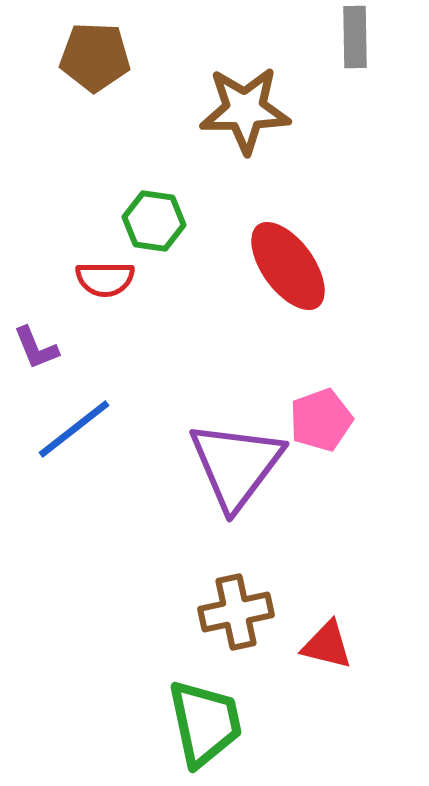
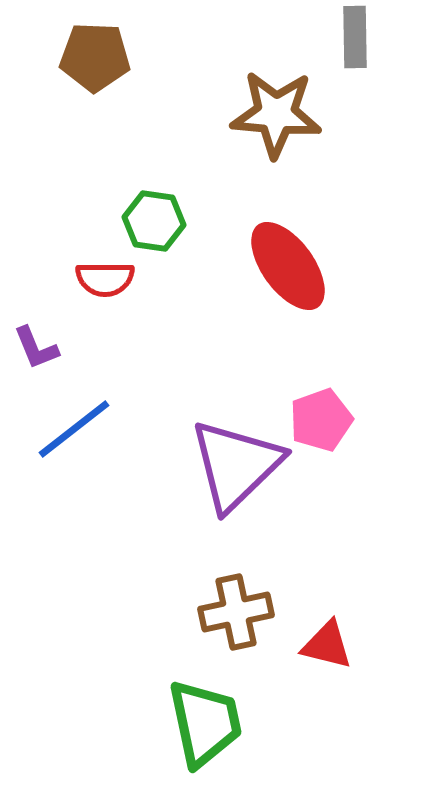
brown star: moved 31 px right, 4 px down; rotated 6 degrees clockwise
purple triangle: rotated 9 degrees clockwise
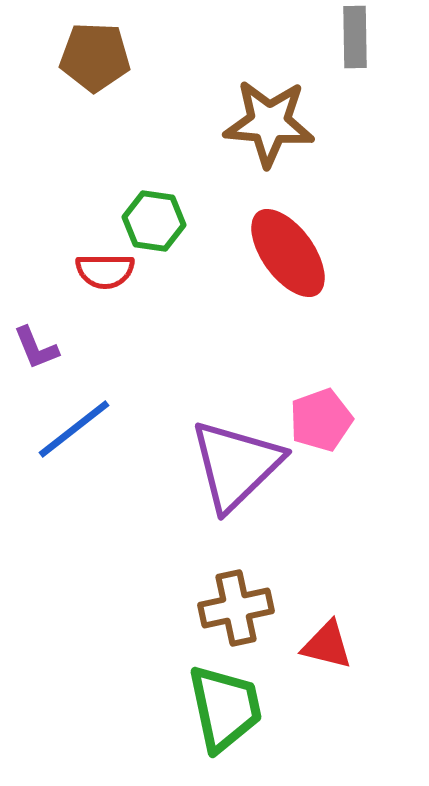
brown star: moved 7 px left, 9 px down
red ellipse: moved 13 px up
red semicircle: moved 8 px up
brown cross: moved 4 px up
green trapezoid: moved 20 px right, 15 px up
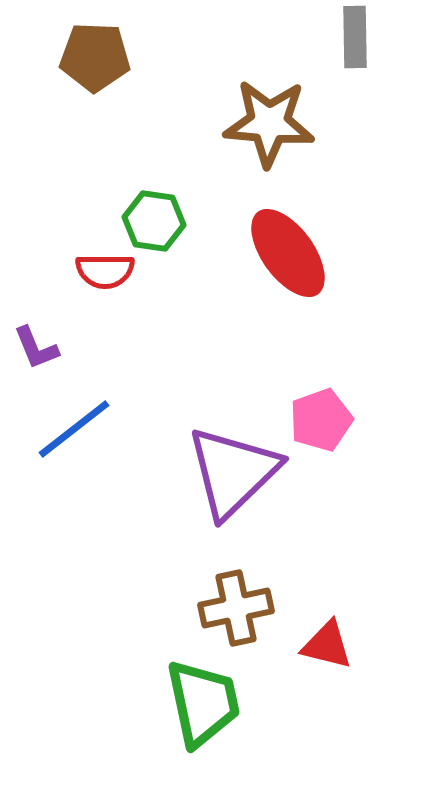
purple triangle: moved 3 px left, 7 px down
green trapezoid: moved 22 px left, 5 px up
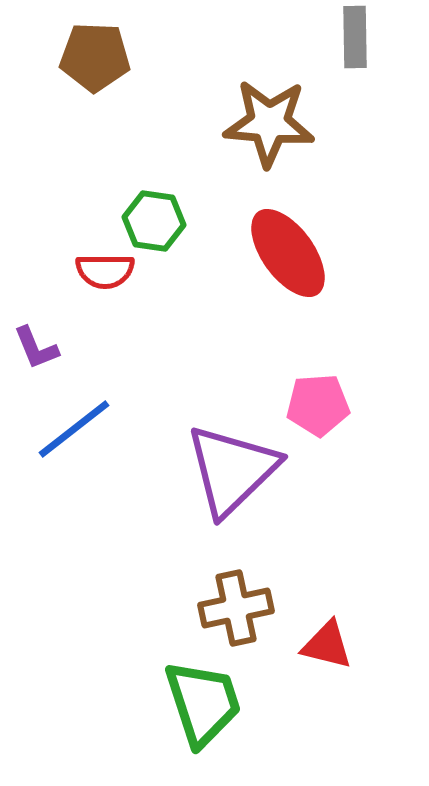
pink pentagon: moved 3 px left, 15 px up; rotated 16 degrees clockwise
purple triangle: moved 1 px left, 2 px up
green trapezoid: rotated 6 degrees counterclockwise
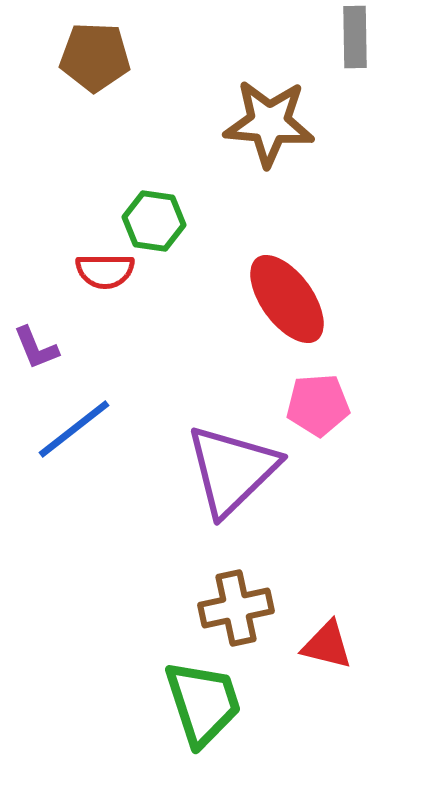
red ellipse: moved 1 px left, 46 px down
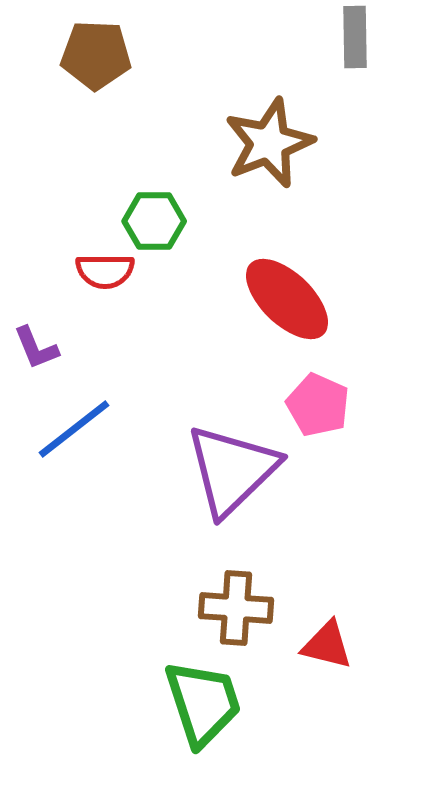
brown pentagon: moved 1 px right, 2 px up
brown star: moved 20 px down; rotated 26 degrees counterclockwise
green hexagon: rotated 8 degrees counterclockwise
red ellipse: rotated 10 degrees counterclockwise
pink pentagon: rotated 28 degrees clockwise
brown cross: rotated 16 degrees clockwise
